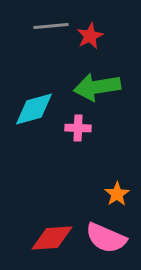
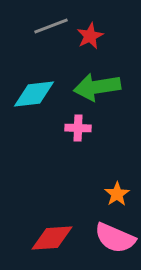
gray line: rotated 16 degrees counterclockwise
cyan diamond: moved 15 px up; rotated 9 degrees clockwise
pink semicircle: moved 9 px right
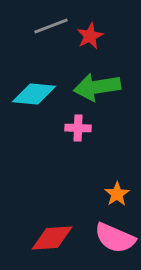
cyan diamond: rotated 12 degrees clockwise
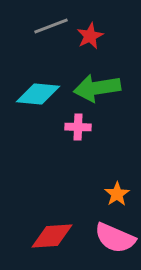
green arrow: moved 1 px down
cyan diamond: moved 4 px right
pink cross: moved 1 px up
red diamond: moved 2 px up
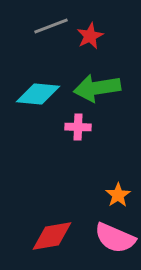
orange star: moved 1 px right, 1 px down
red diamond: rotated 6 degrees counterclockwise
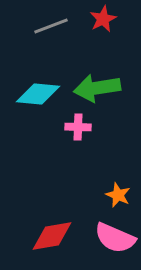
red star: moved 13 px right, 17 px up
orange star: rotated 15 degrees counterclockwise
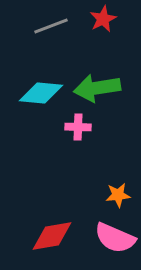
cyan diamond: moved 3 px right, 1 px up
orange star: rotated 30 degrees counterclockwise
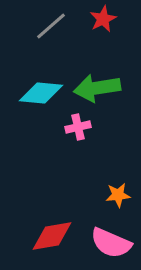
gray line: rotated 20 degrees counterclockwise
pink cross: rotated 15 degrees counterclockwise
pink semicircle: moved 4 px left, 5 px down
